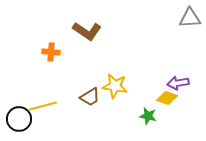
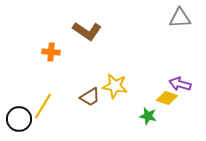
gray triangle: moved 10 px left
purple arrow: moved 2 px right, 1 px down; rotated 25 degrees clockwise
yellow line: rotated 44 degrees counterclockwise
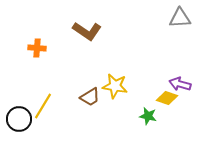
orange cross: moved 14 px left, 4 px up
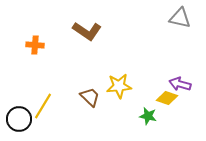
gray triangle: rotated 15 degrees clockwise
orange cross: moved 2 px left, 3 px up
yellow star: moved 4 px right; rotated 15 degrees counterclockwise
brown trapezoid: rotated 105 degrees counterclockwise
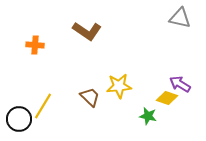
purple arrow: rotated 15 degrees clockwise
